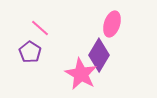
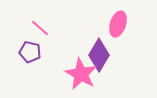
pink ellipse: moved 6 px right
purple pentagon: rotated 20 degrees counterclockwise
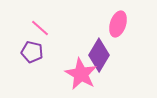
purple pentagon: moved 2 px right
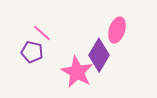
pink ellipse: moved 1 px left, 6 px down
pink line: moved 2 px right, 5 px down
pink star: moved 4 px left, 2 px up
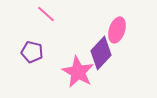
pink line: moved 4 px right, 19 px up
purple diamond: moved 2 px right, 2 px up; rotated 12 degrees clockwise
pink star: moved 1 px right
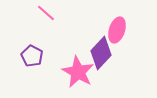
pink line: moved 1 px up
purple pentagon: moved 4 px down; rotated 15 degrees clockwise
